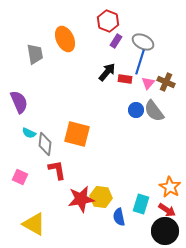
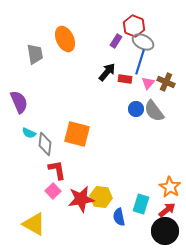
red hexagon: moved 26 px right, 5 px down
blue circle: moved 1 px up
pink square: moved 33 px right, 14 px down; rotated 21 degrees clockwise
red arrow: rotated 72 degrees counterclockwise
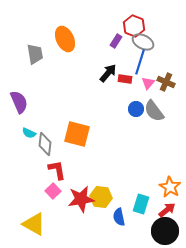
black arrow: moved 1 px right, 1 px down
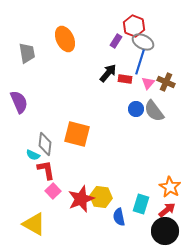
gray trapezoid: moved 8 px left, 1 px up
cyan semicircle: moved 4 px right, 22 px down
red L-shape: moved 11 px left
red star: rotated 12 degrees counterclockwise
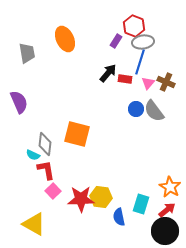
gray ellipse: rotated 35 degrees counterclockwise
red star: rotated 20 degrees clockwise
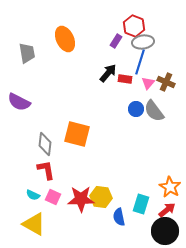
purple semicircle: rotated 140 degrees clockwise
cyan semicircle: moved 40 px down
pink square: moved 6 px down; rotated 21 degrees counterclockwise
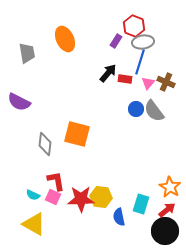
red L-shape: moved 10 px right, 11 px down
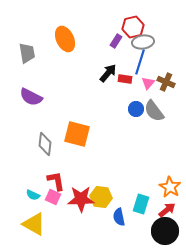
red hexagon: moved 1 px left, 1 px down; rotated 25 degrees clockwise
purple semicircle: moved 12 px right, 5 px up
